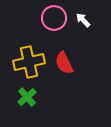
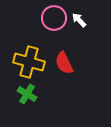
white arrow: moved 4 px left
yellow cross: rotated 28 degrees clockwise
green cross: moved 3 px up; rotated 18 degrees counterclockwise
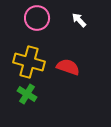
pink circle: moved 17 px left
red semicircle: moved 4 px right, 4 px down; rotated 135 degrees clockwise
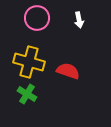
white arrow: rotated 147 degrees counterclockwise
red semicircle: moved 4 px down
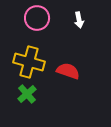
green cross: rotated 18 degrees clockwise
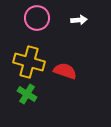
white arrow: rotated 84 degrees counterclockwise
red semicircle: moved 3 px left
green cross: rotated 18 degrees counterclockwise
